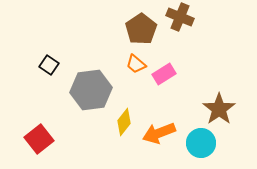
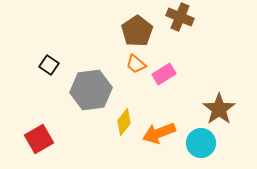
brown pentagon: moved 4 px left, 2 px down
red square: rotated 8 degrees clockwise
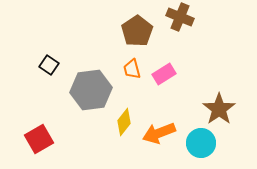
orange trapezoid: moved 4 px left, 5 px down; rotated 35 degrees clockwise
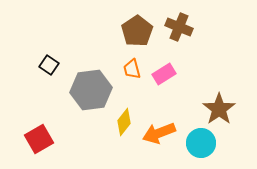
brown cross: moved 1 px left, 10 px down
